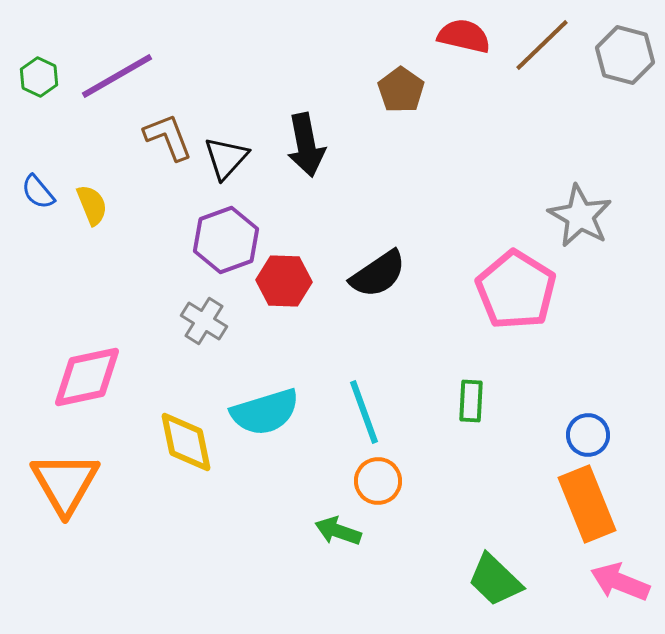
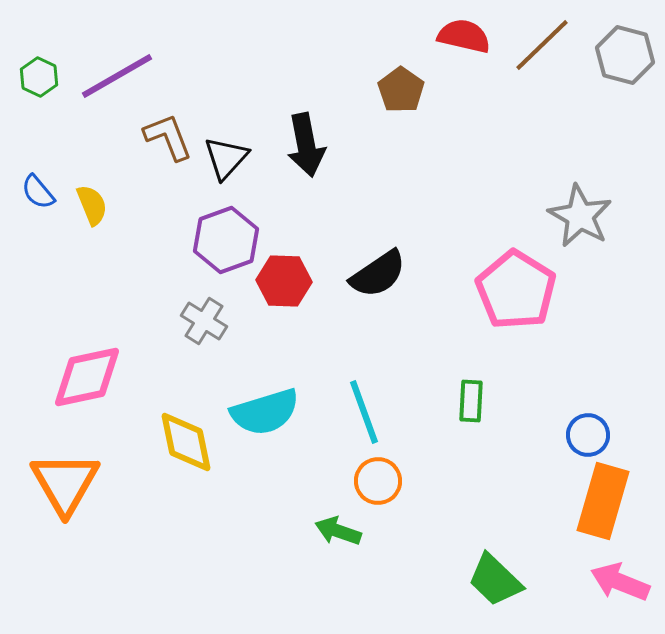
orange rectangle: moved 16 px right, 3 px up; rotated 38 degrees clockwise
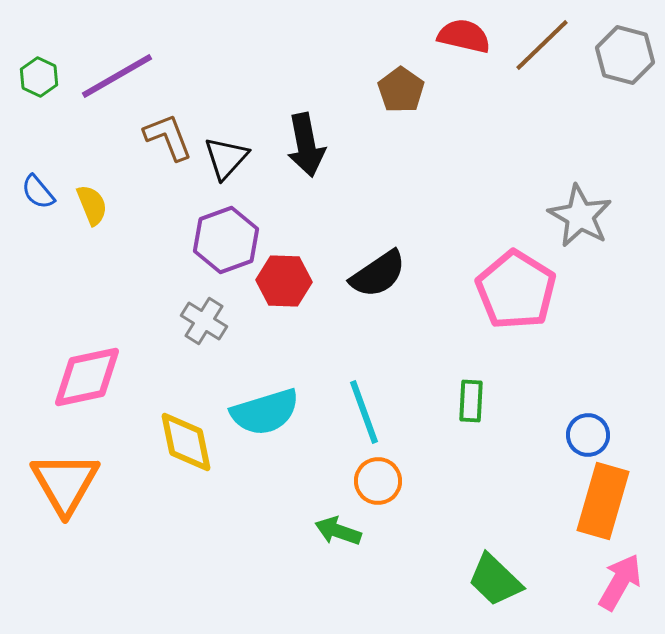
pink arrow: rotated 98 degrees clockwise
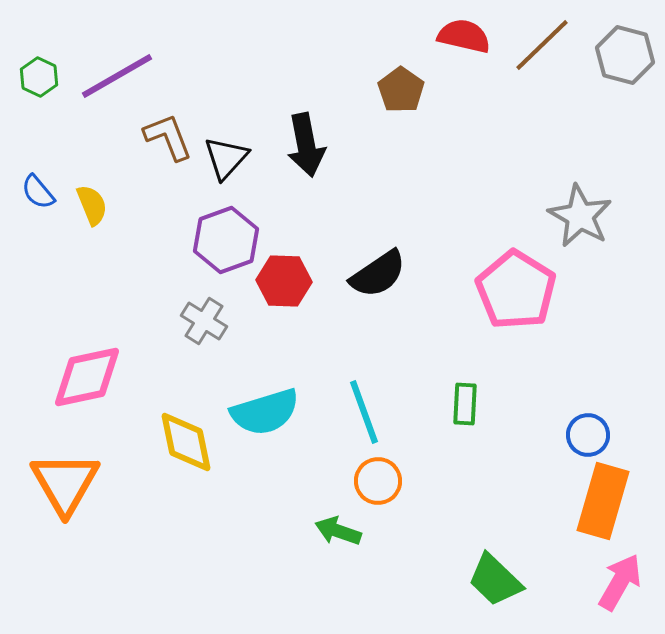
green rectangle: moved 6 px left, 3 px down
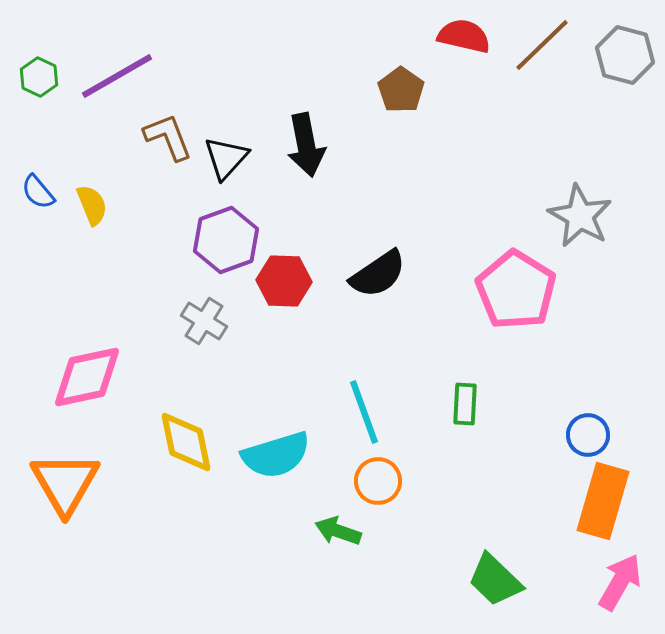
cyan semicircle: moved 11 px right, 43 px down
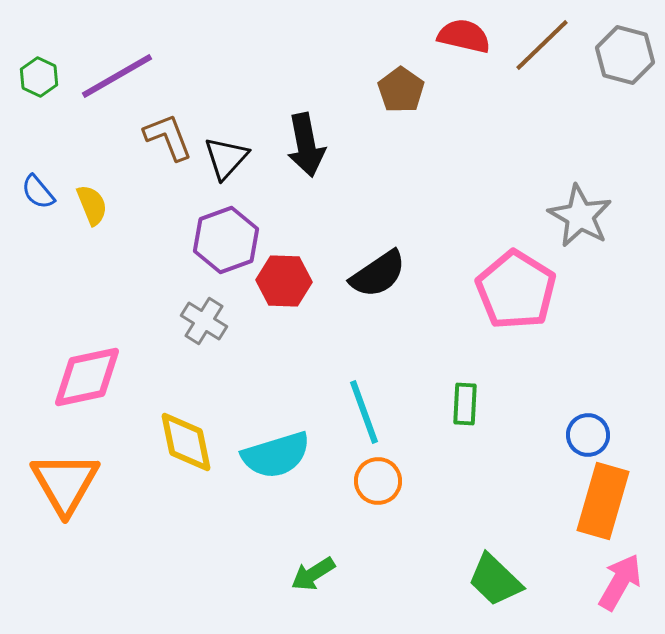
green arrow: moved 25 px left, 43 px down; rotated 51 degrees counterclockwise
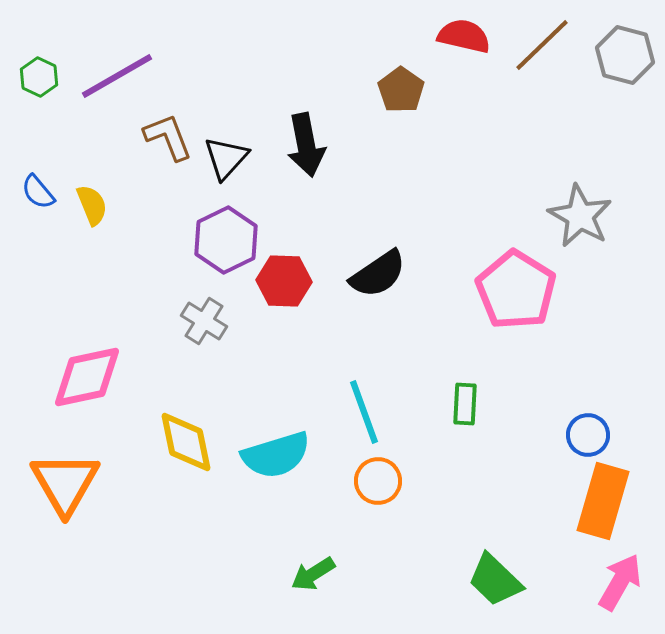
purple hexagon: rotated 6 degrees counterclockwise
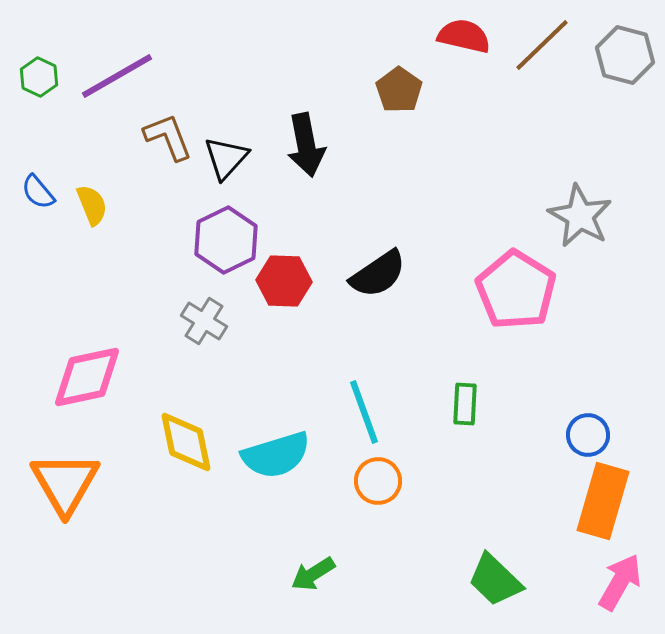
brown pentagon: moved 2 px left
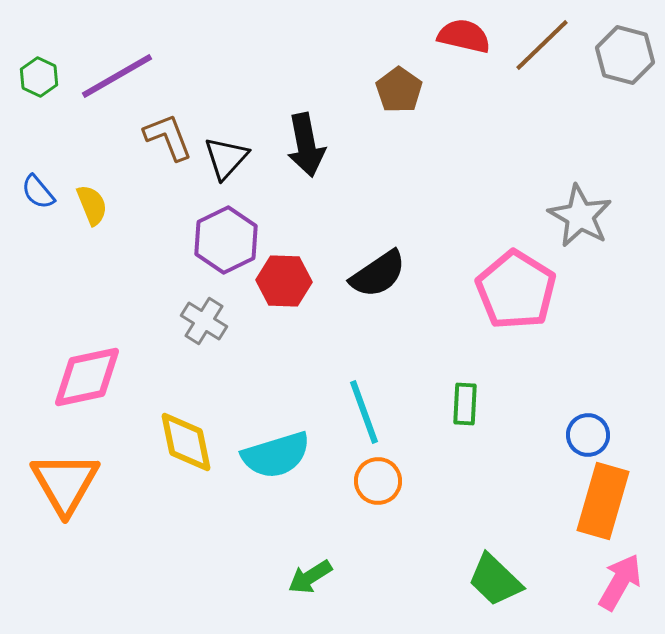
green arrow: moved 3 px left, 3 px down
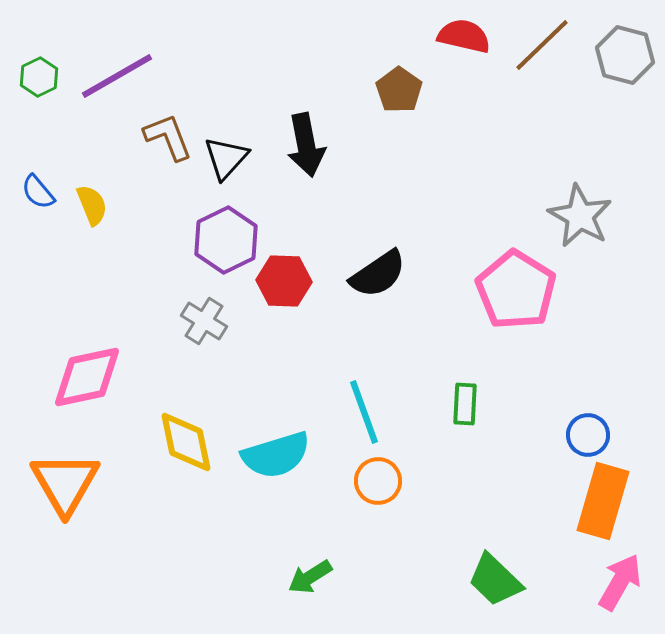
green hexagon: rotated 9 degrees clockwise
